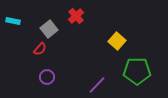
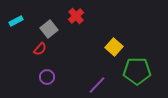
cyan rectangle: moved 3 px right; rotated 40 degrees counterclockwise
yellow square: moved 3 px left, 6 px down
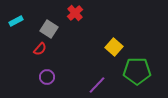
red cross: moved 1 px left, 3 px up
gray square: rotated 18 degrees counterclockwise
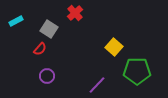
purple circle: moved 1 px up
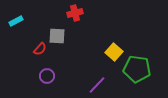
red cross: rotated 28 degrees clockwise
gray square: moved 8 px right, 7 px down; rotated 30 degrees counterclockwise
yellow square: moved 5 px down
green pentagon: moved 2 px up; rotated 8 degrees clockwise
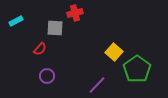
gray square: moved 2 px left, 8 px up
green pentagon: rotated 28 degrees clockwise
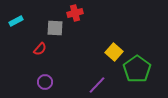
purple circle: moved 2 px left, 6 px down
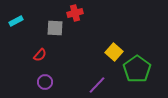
red semicircle: moved 6 px down
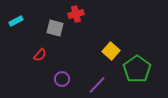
red cross: moved 1 px right, 1 px down
gray square: rotated 12 degrees clockwise
yellow square: moved 3 px left, 1 px up
purple circle: moved 17 px right, 3 px up
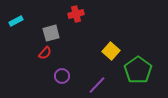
gray square: moved 4 px left, 5 px down; rotated 30 degrees counterclockwise
red semicircle: moved 5 px right, 2 px up
green pentagon: moved 1 px right, 1 px down
purple circle: moved 3 px up
